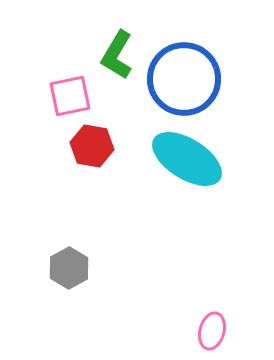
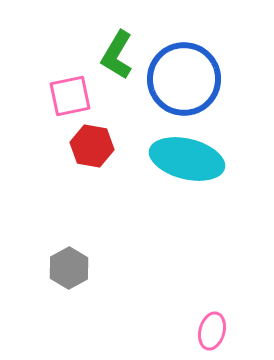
cyan ellipse: rotated 18 degrees counterclockwise
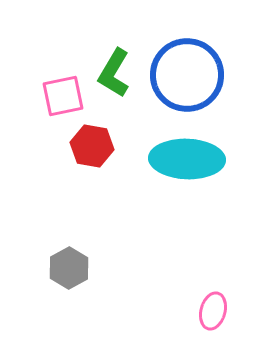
green L-shape: moved 3 px left, 18 px down
blue circle: moved 3 px right, 4 px up
pink square: moved 7 px left
cyan ellipse: rotated 12 degrees counterclockwise
pink ellipse: moved 1 px right, 20 px up
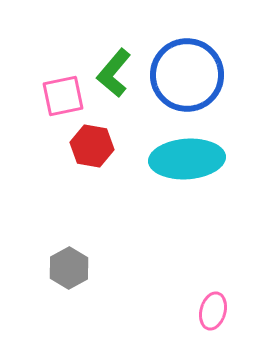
green L-shape: rotated 9 degrees clockwise
cyan ellipse: rotated 6 degrees counterclockwise
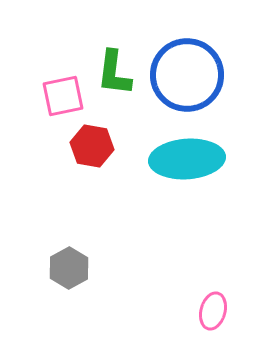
green L-shape: rotated 33 degrees counterclockwise
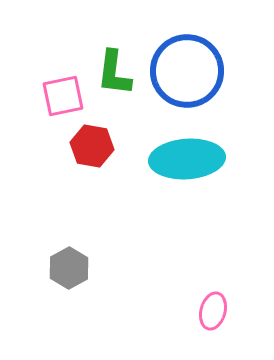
blue circle: moved 4 px up
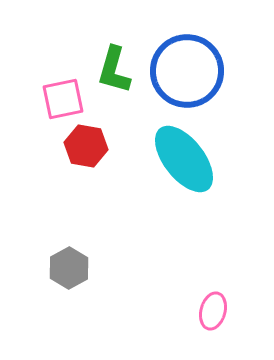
green L-shape: moved 3 px up; rotated 9 degrees clockwise
pink square: moved 3 px down
red hexagon: moved 6 px left
cyan ellipse: moved 3 px left; rotated 56 degrees clockwise
